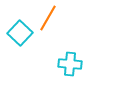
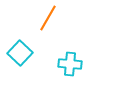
cyan square: moved 20 px down
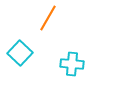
cyan cross: moved 2 px right
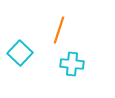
orange line: moved 11 px right, 12 px down; rotated 12 degrees counterclockwise
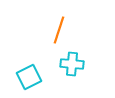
cyan square: moved 9 px right, 24 px down; rotated 20 degrees clockwise
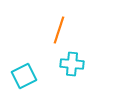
cyan square: moved 5 px left, 1 px up
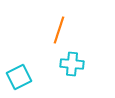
cyan square: moved 5 px left, 1 px down
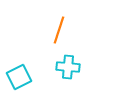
cyan cross: moved 4 px left, 3 px down
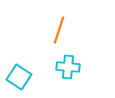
cyan square: rotated 30 degrees counterclockwise
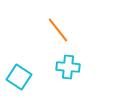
orange line: moved 1 px left; rotated 56 degrees counterclockwise
